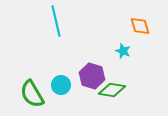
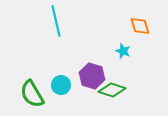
green diamond: rotated 8 degrees clockwise
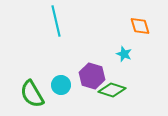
cyan star: moved 1 px right, 3 px down
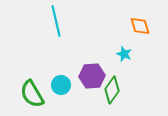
purple hexagon: rotated 20 degrees counterclockwise
green diamond: rotated 72 degrees counterclockwise
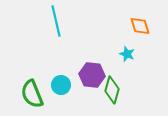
cyan star: moved 3 px right
purple hexagon: moved 1 px up; rotated 10 degrees clockwise
green diamond: rotated 20 degrees counterclockwise
green semicircle: rotated 8 degrees clockwise
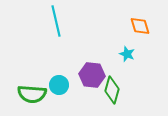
cyan circle: moved 2 px left
green semicircle: rotated 64 degrees counterclockwise
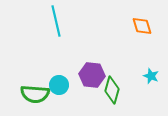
orange diamond: moved 2 px right
cyan star: moved 24 px right, 22 px down
green semicircle: moved 3 px right
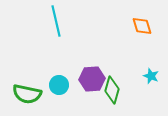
purple hexagon: moved 4 px down; rotated 10 degrees counterclockwise
green semicircle: moved 8 px left; rotated 8 degrees clockwise
